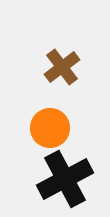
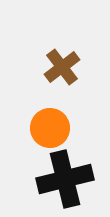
black cross: rotated 14 degrees clockwise
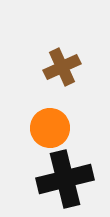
brown cross: rotated 12 degrees clockwise
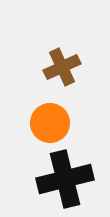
orange circle: moved 5 px up
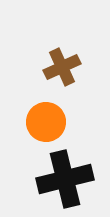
orange circle: moved 4 px left, 1 px up
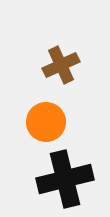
brown cross: moved 1 px left, 2 px up
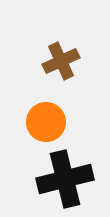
brown cross: moved 4 px up
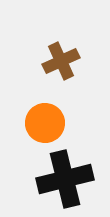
orange circle: moved 1 px left, 1 px down
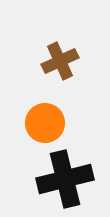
brown cross: moved 1 px left
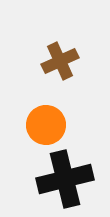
orange circle: moved 1 px right, 2 px down
